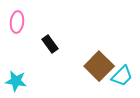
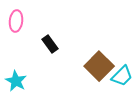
pink ellipse: moved 1 px left, 1 px up
cyan star: rotated 20 degrees clockwise
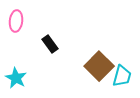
cyan trapezoid: rotated 30 degrees counterclockwise
cyan star: moved 3 px up
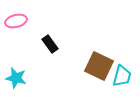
pink ellipse: rotated 70 degrees clockwise
brown square: rotated 20 degrees counterclockwise
cyan star: rotated 15 degrees counterclockwise
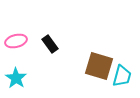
pink ellipse: moved 20 px down
brown square: rotated 8 degrees counterclockwise
cyan star: rotated 20 degrees clockwise
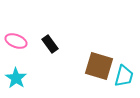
pink ellipse: rotated 35 degrees clockwise
cyan trapezoid: moved 2 px right
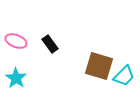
cyan trapezoid: rotated 30 degrees clockwise
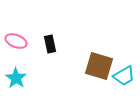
black rectangle: rotated 24 degrees clockwise
cyan trapezoid: rotated 15 degrees clockwise
